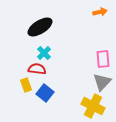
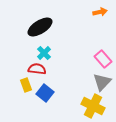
pink rectangle: rotated 36 degrees counterclockwise
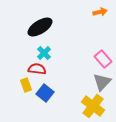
yellow cross: rotated 10 degrees clockwise
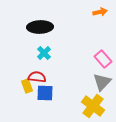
black ellipse: rotated 30 degrees clockwise
red semicircle: moved 8 px down
yellow rectangle: moved 1 px right, 1 px down
blue square: rotated 36 degrees counterclockwise
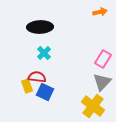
pink rectangle: rotated 72 degrees clockwise
blue square: moved 1 px up; rotated 24 degrees clockwise
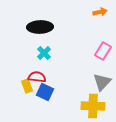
pink rectangle: moved 8 px up
yellow cross: rotated 35 degrees counterclockwise
